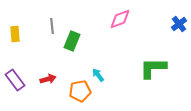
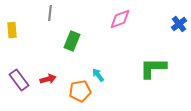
gray line: moved 2 px left, 13 px up; rotated 14 degrees clockwise
yellow rectangle: moved 3 px left, 4 px up
purple rectangle: moved 4 px right
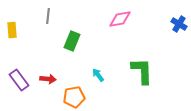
gray line: moved 2 px left, 3 px down
pink diamond: rotated 10 degrees clockwise
blue cross: rotated 21 degrees counterclockwise
green L-shape: moved 11 px left, 3 px down; rotated 88 degrees clockwise
red arrow: rotated 21 degrees clockwise
orange pentagon: moved 6 px left, 6 px down
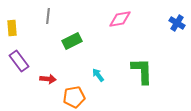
blue cross: moved 2 px left, 1 px up
yellow rectangle: moved 2 px up
green rectangle: rotated 42 degrees clockwise
purple rectangle: moved 19 px up
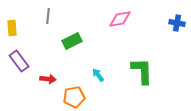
blue cross: rotated 21 degrees counterclockwise
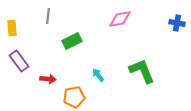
green L-shape: rotated 20 degrees counterclockwise
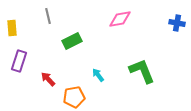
gray line: rotated 21 degrees counterclockwise
purple rectangle: rotated 55 degrees clockwise
red arrow: rotated 140 degrees counterclockwise
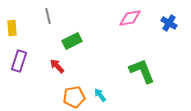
pink diamond: moved 10 px right, 1 px up
blue cross: moved 8 px left; rotated 21 degrees clockwise
cyan arrow: moved 2 px right, 20 px down
red arrow: moved 9 px right, 13 px up
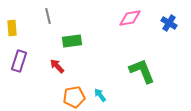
green rectangle: rotated 18 degrees clockwise
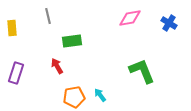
purple rectangle: moved 3 px left, 12 px down
red arrow: rotated 14 degrees clockwise
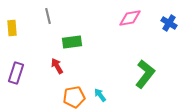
green rectangle: moved 1 px down
green L-shape: moved 3 px right, 3 px down; rotated 60 degrees clockwise
